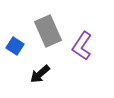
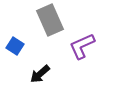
gray rectangle: moved 2 px right, 11 px up
purple L-shape: rotated 32 degrees clockwise
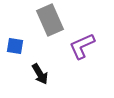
blue square: rotated 24 degrees counterclockwise
black arrow: rotated 80 degrees counterclockwise
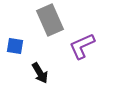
black arrow: moved 1 px up
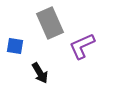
gray rectangle: moved 3 px down
